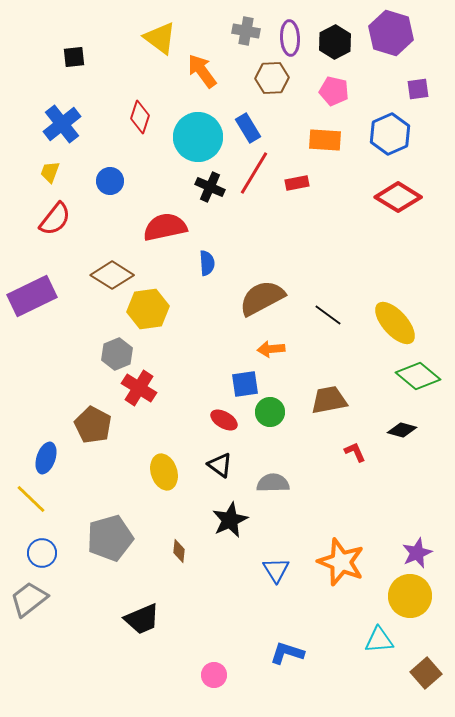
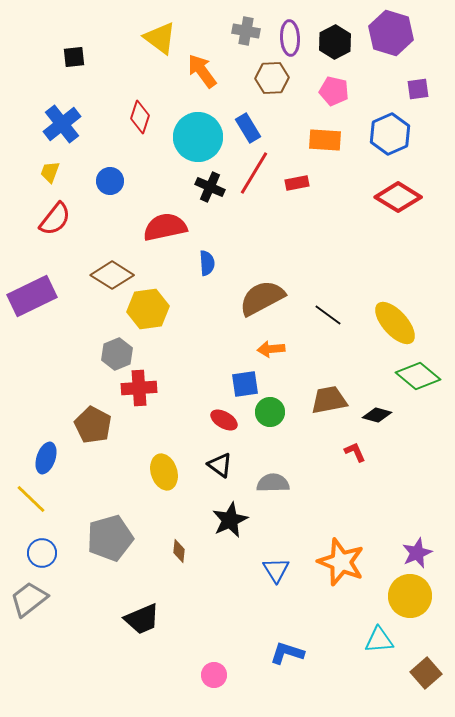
red cross at (139, 388): rotated 36 degrees counterclockwise
black diamond at (402, 430): moved 25 px left, 15 px up
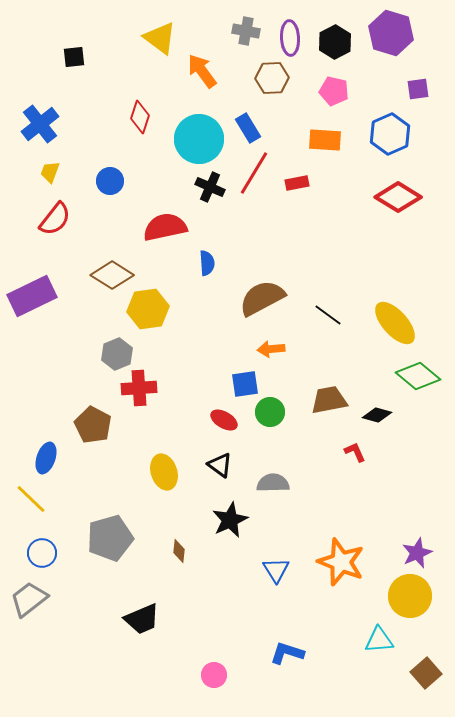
blue cross at (62, 124): moved 22 px left
cyan circle at (198, 137): moved 1 px right, 2 px down
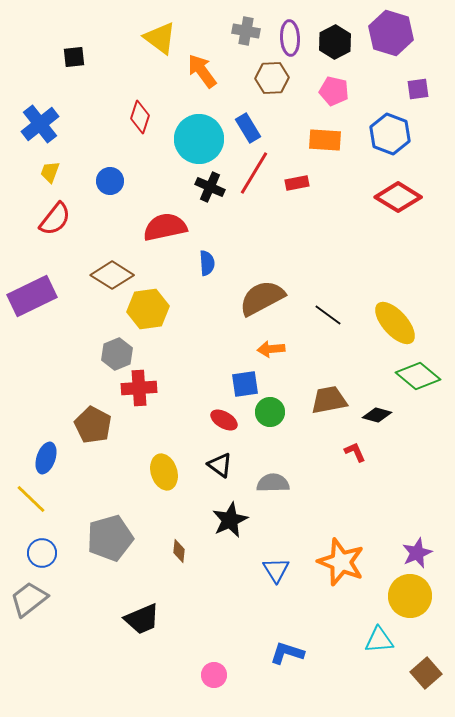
blue hexagon at (390, 134): rotated 15 degrees counterclockwise
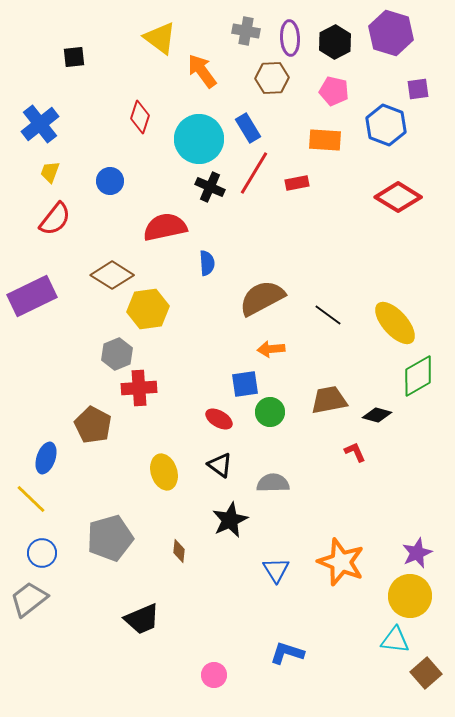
blue hexagon at (390, 134): moved 4 px left, 9 px up
green diamond at (418, 376): rotated 69 degrees counterclockwise
red ellipse at (224, 420): moved 5 px left, 1 px up
cyan triangle at (379, 640): moved 16 px right; rotated 12 degrees clockwise
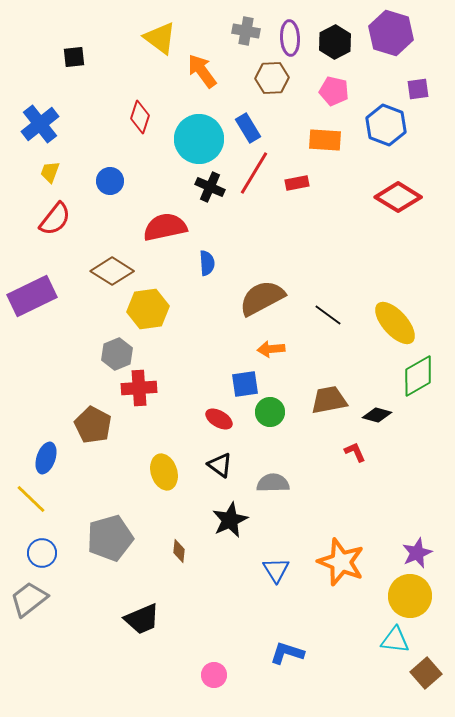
brown diamond at (112, 275): moved 4 px up
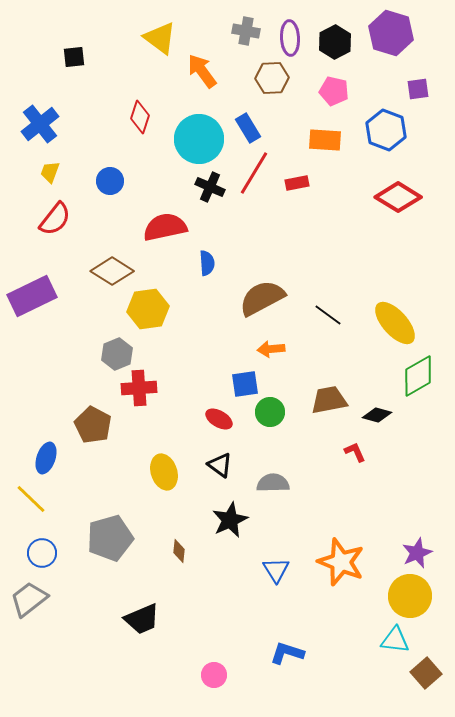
blue hexagon at (386, 125): moved 5 px down
